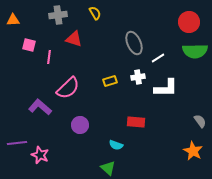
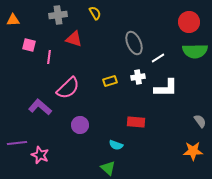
orange star: rotated 30 degrees counterclockwise
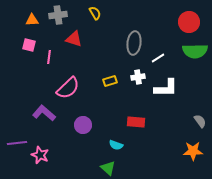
orange triangle: moved 19 px right
gray ellipse: rotated 30 degrees clockwise
purple L-shape: moved 4 px right, 6 px down
purple circle: moved 3 px right
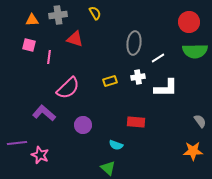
red triangle: moved 1 px right
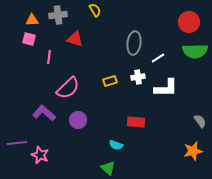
yellow semicircle: moved 3 px up
pink square: moved 6 px up
purple circle: moved 5 px left, 5 px up
orange star: rotated 12 degrees counterclockwise
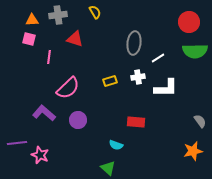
yellow semicircle: moved 2 px down
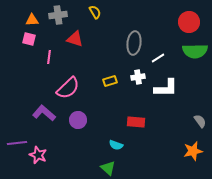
pink star: moved 2 px left
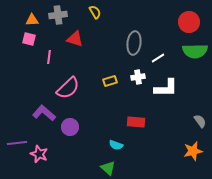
purple circle: moved 8 px left, 7 px down
pink star: moved 1 px right, 1 px up
